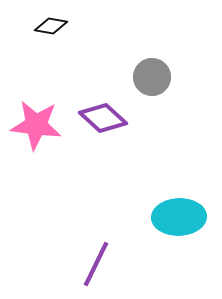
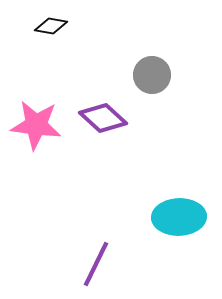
gray circle: moved 2 px up
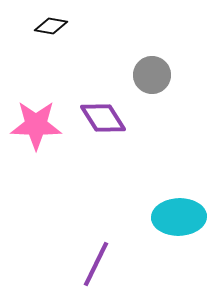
purple diamond: rotated 15 degrees clockwise
pink star: rotated 6 degrees counterclockwise
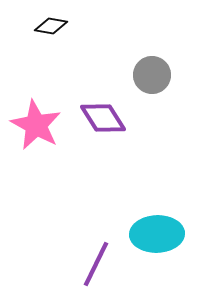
pink star: rotated 27 degrees clockwise
cyan ellipse: moved 22 px left, 17 px down
